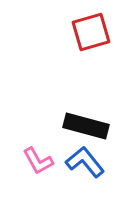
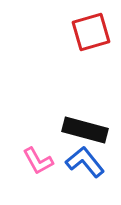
black rectangle: moved 1 px left, 4 px down
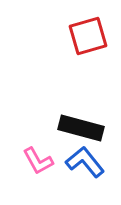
red square: moved 3 px left, 4 px down
black rectangle: moved 4 px left, 2 px up
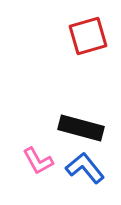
blue L-shape: moved 6 px down
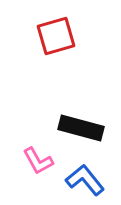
red square: moved 32 px left
blue L-shape: moved 12 px down
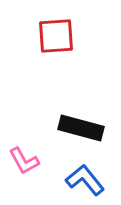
red square: rotated 12 degrees clockwise
pink L-shape: moved 14 px left
